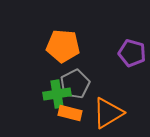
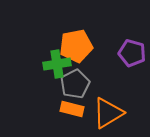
orange pentagon: moved 13 px right; rotated 16 degrees counterclockwise
green cross: moved 30 px up
orange rectangle: moved 2 px right, 4 px up
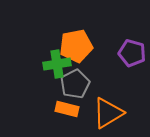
orange rectangle: moved 5 px left
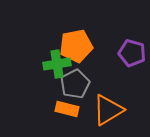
orange triangle: moved 3 px up
